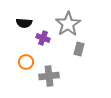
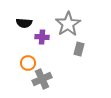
purple cross: moved 1 px left, 1 px up; rotated 16 degrees counterclockwise
orange circle: moved 2 px right, 1 px down
gray cross: moved 7 px left, 3 px down; rotated 18 degrees counterclockwise
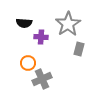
purple cross: moved 1 px left
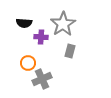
gray star: moved 5 px left
gray rectangle: moved 9 px left, 2 px down
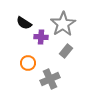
black semicircle: rotated 28 degrees clockwise
gray rectangle: moved 4 px left; rotated 24 degrees clockwise
gray cross: moved 8 px right
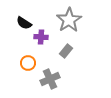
gray star: moved 6 px right, 4 px up
